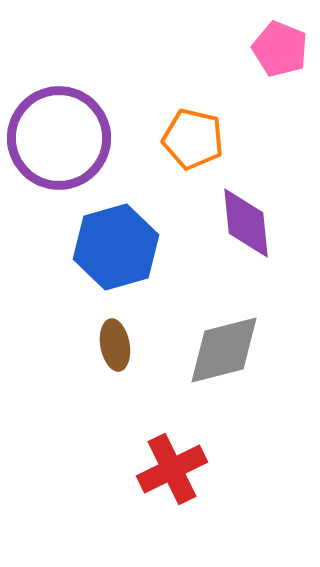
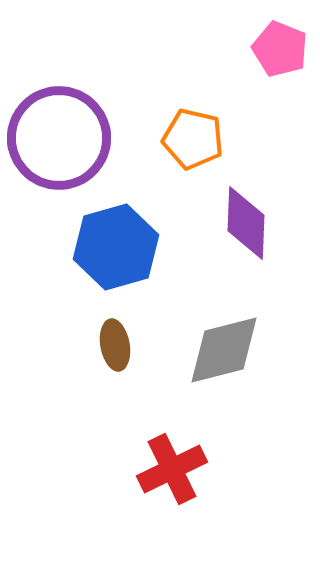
purple diamond: rotated 8 degrees clockwise
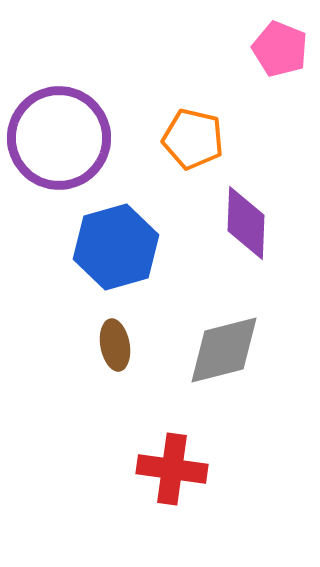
red cross: rotated 34 degrees clockwise
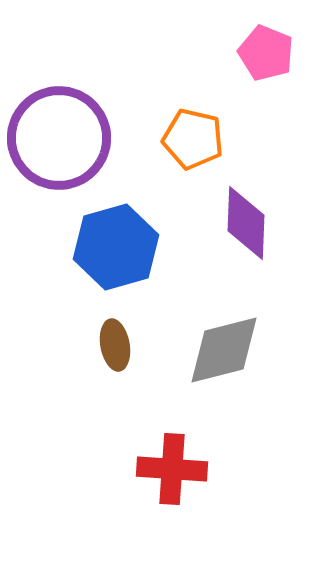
pink pentagon: moved 14 px left, 4 px down
red cross: rotated 4 degrees counterclockwise
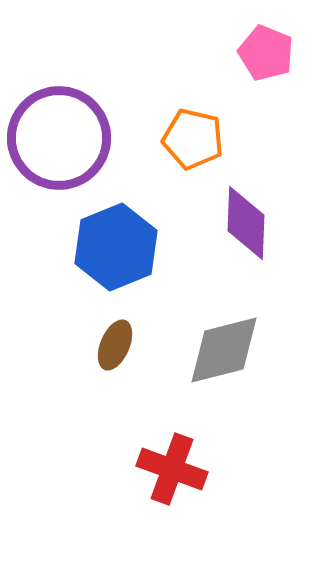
blue hexagon: rotated 6 degrees counterclockwise
brown ellipse: rotated 33 degrees clockwise
red cross: rotated 16 degrees clockwise
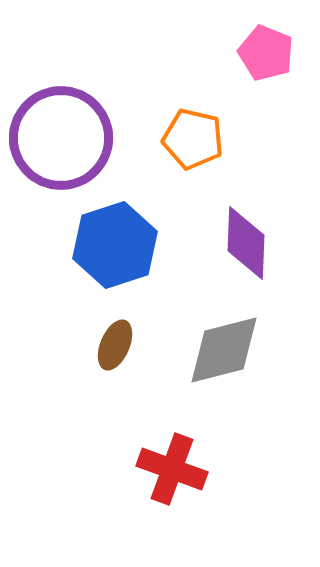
purple circle: moved 2 px right
purple diamond: moved 20 px down
blue hexagon: moved 1 px left, 2 px up; rotated 4 degrees clockwise
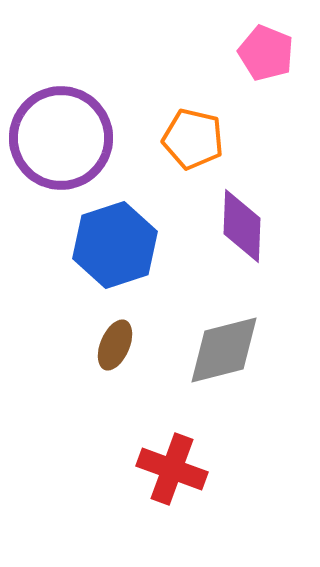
purple diamond: moved 4 px left, 17 px up
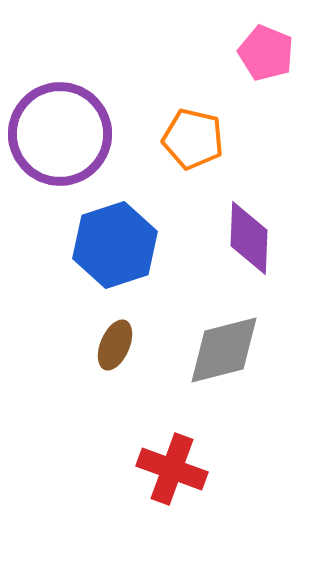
purple circle: moved 1 px left, 4 px up
purple diamond: moved 7 px right, 12 px down
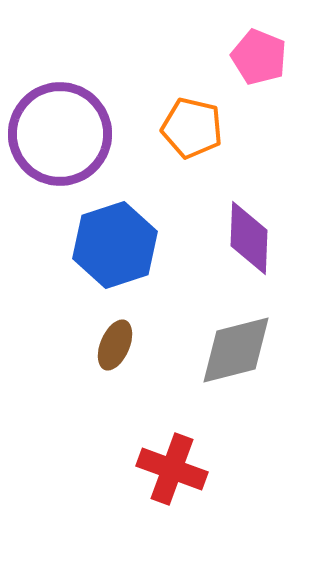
pink pentagon: moved 7 px left, 4 px down
orange pentagon: moved 1 px left, 11 px up
gray diamond: moved 12 px right
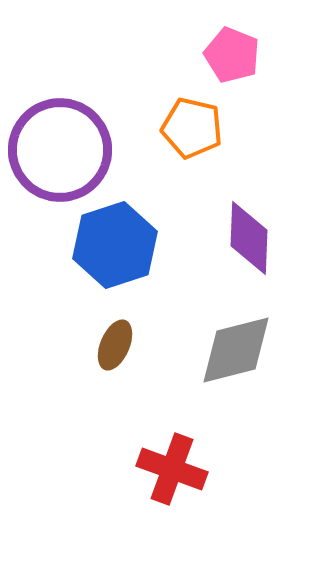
pink pentagon: moved 27 px left, 2 px up
purple circle: moved 16 px down
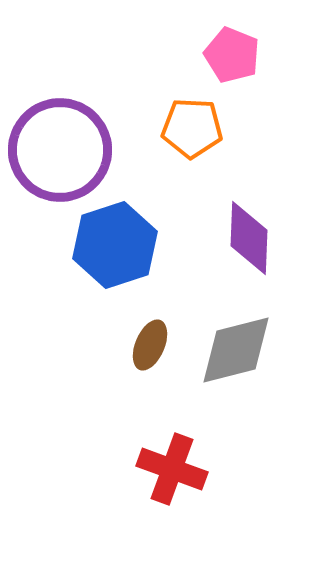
orange pentagon: rotated 10 degrees counterclockwise
brown ellipse: moved 35 px right
